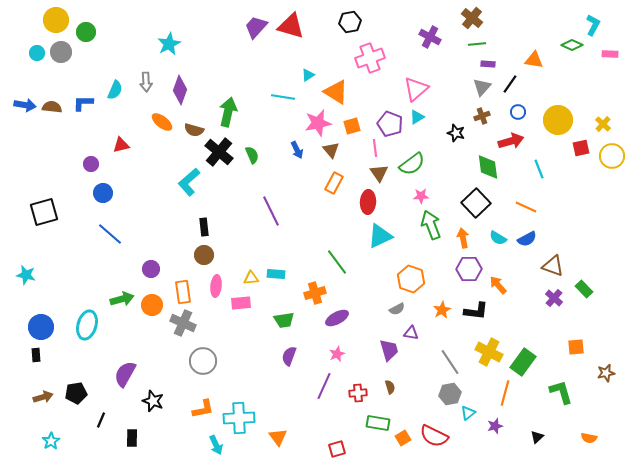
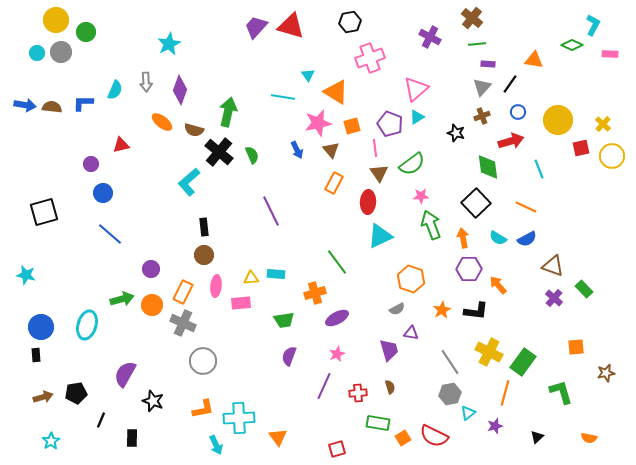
cyan triangle at (308, 75): rotated 32 degrees counterclockwise
orange rectangle at (183, 292): rotated 35 degrees clockwise
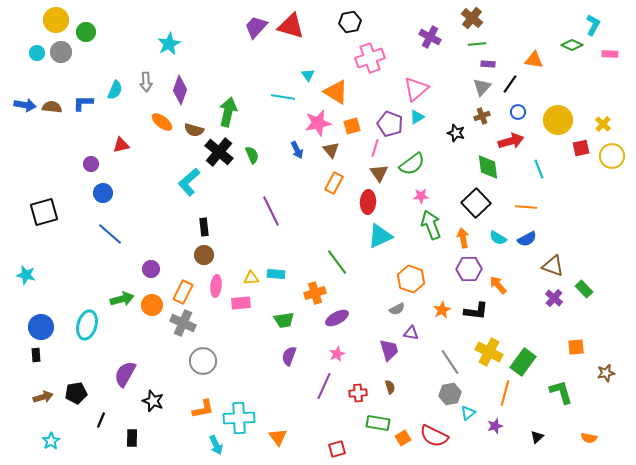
pink line at (375, 148): rotated 24 degrees clockwise
orange line at (526, 207): rotated 20 degrees counterclockwise
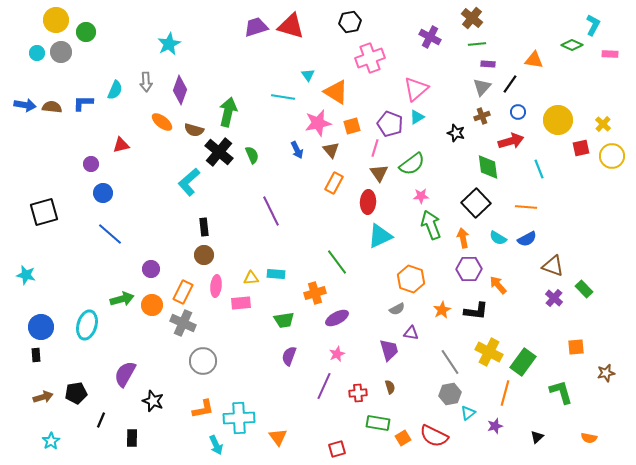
purple trapezoid at (256, 27): rotated 30 degrees clockwise
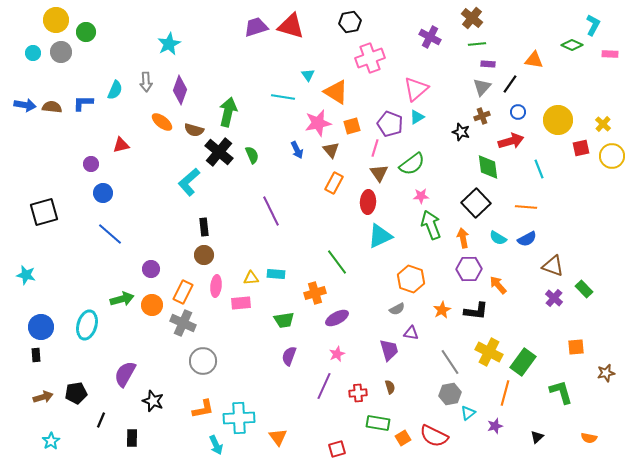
cyan circle at (37, 53): moved 4 px left
black star at (456, 133): moved 5 px right, 1 px up
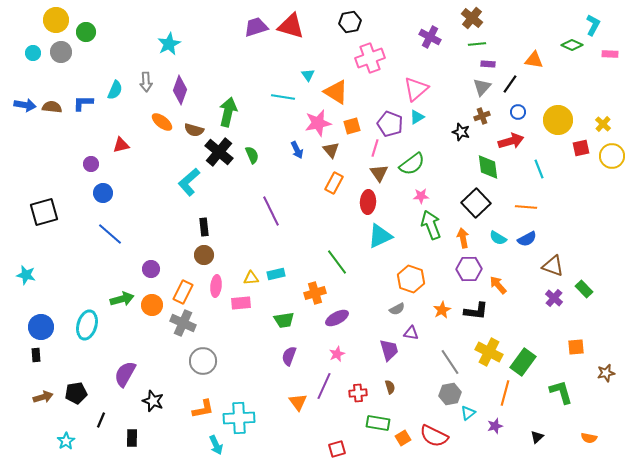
cyan rectangle at (276, 274): rotated 18 degrees counterclockwise
orange triangle at (278, 437): moved 20 px right, 35 px up
cyan star at (51, 441): moved 15 px right
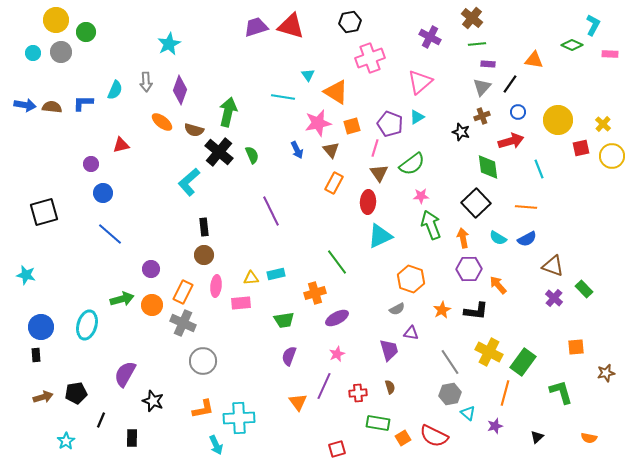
pink triangle at (416, 89): moved 4 px right, 7 px up
cyan triangle at (468, 413): rotated 42 degrees counterclockwise
